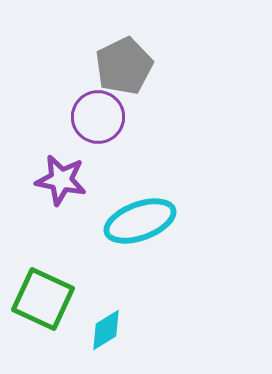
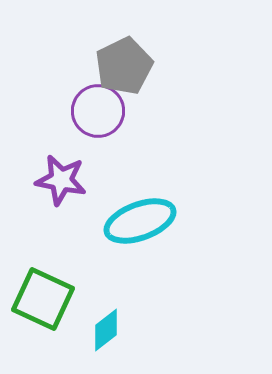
purple circle: moved 6 px up
cyan diamond: rotated 6 degrees counterclockwise
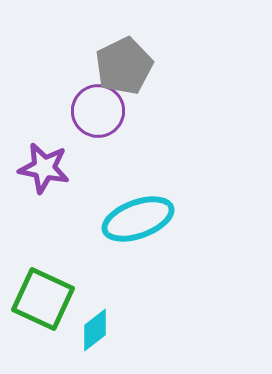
purple star: moved 17 px left, 12 px up
cyan ellipse: moved 2 px left, 2 px up
cyan diamond: moved 11 px left
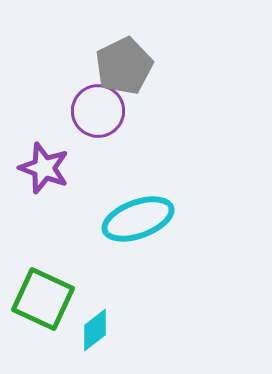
purple star: rotated 9 degrees clockwise
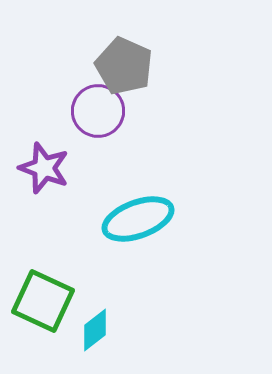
gray pentagon: rotated 22 degrees counterclockwise
green square: moved 2 px down
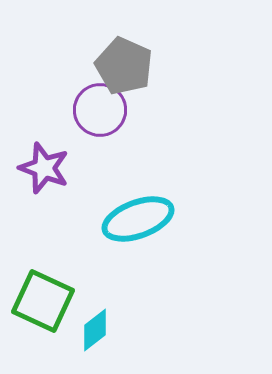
purple circle: moved 2 px right, 1 px up
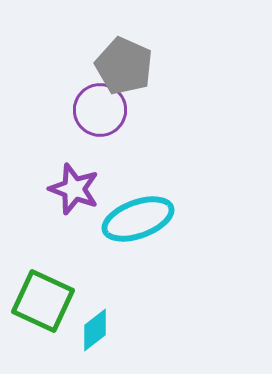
purple star: moved 30 px right, 21 px down
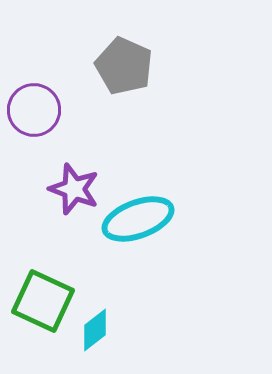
purple circle: moved 66 px left
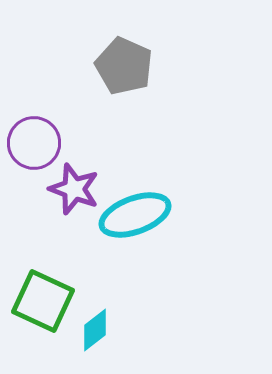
purple circle: moved 33 px down
cyan ellipse: moved 3 px left, 4 px up
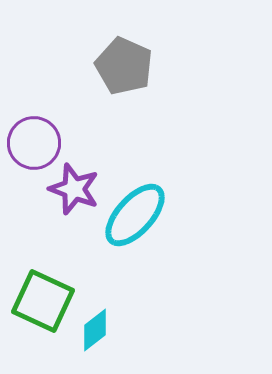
cyan ellipse: rotated 28 degrees counterclockwise
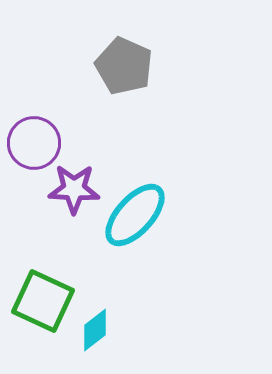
purple star: rotated 18 degrees counterclockwise
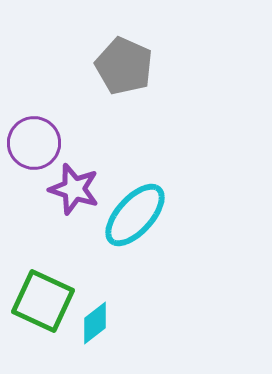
purple star: rotated 15 degrees clockwise
cyan diamond: moved 7 px up
